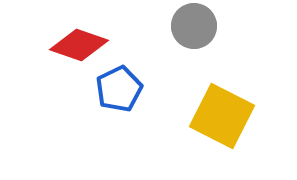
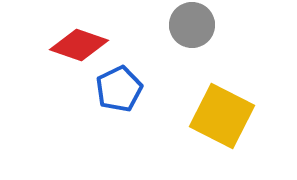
gray circle: moved 2 px left, 1 px up
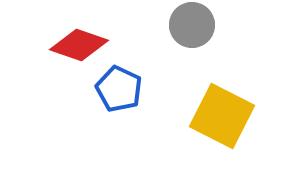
blue pentagon: rotated 21 degrees counterclockwise
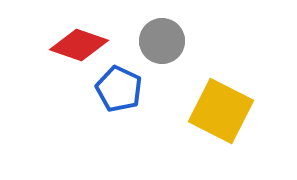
gray circle: moved 30 px left, 16 px down
yellow square: moved 1 px left, 5 px up
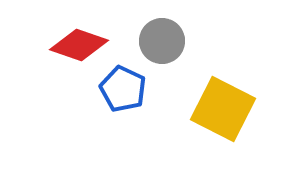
blue pentagon: moved 4 px right
yellow square: moved 2 px right, 2 px up
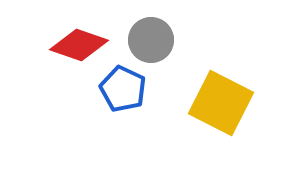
gray circle: moved 11 px left, 1 px up
yellow square: moved 2 px left, 6 px up
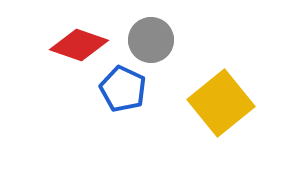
yellow square: rotated 24 degrees clockwise
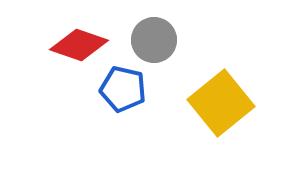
gray circle: moved 3 px right
blue pentagon: rotated 12 degrees counterclockwise
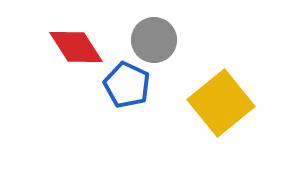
red diamond: moved 3 px left, 2 px down; rotated 38 degrees clockwise
blue pentagon: moved 4 px right, 4 px up; rotated 12 degrees clockwise
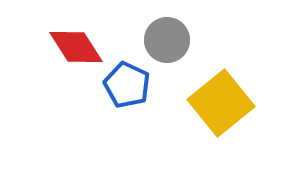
gray circle: moved 13 px right
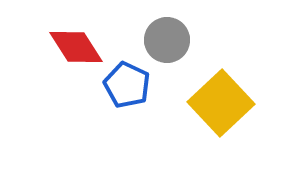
yellow square: rotated 4 degrees counterclockwise
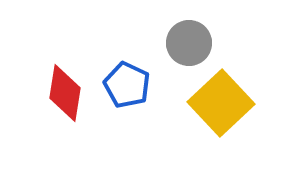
gray circle: moved 22 px right, 3 px down
red diamond: moved 11 px left, 46 px down; rotated 42 degrees clockwise
